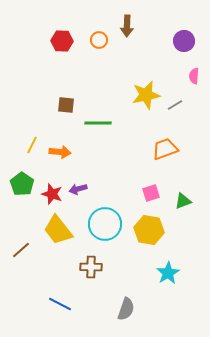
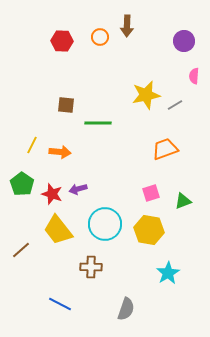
orange circle: moved 1 px right, 3 px up
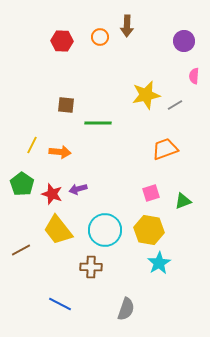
cyan circle: moved 6 px down
brown line: rotated 12 degrees clockwise
cyan star: moved 9 px left, 10 px up
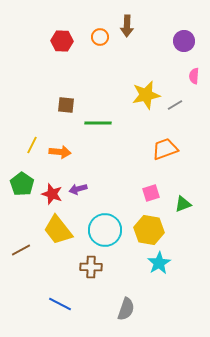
green triangle: moved 3 px down
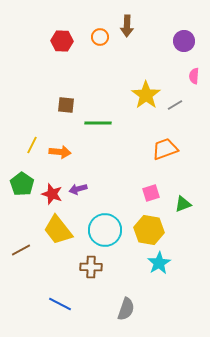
yellow star: rotated 24 degrees counterclockwise
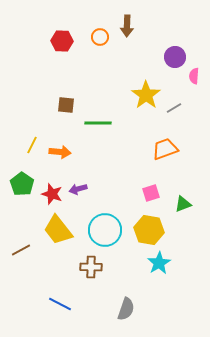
purple circle: moved 9 px left, 16 px down
gray line: moved 1 px left, 3 px down
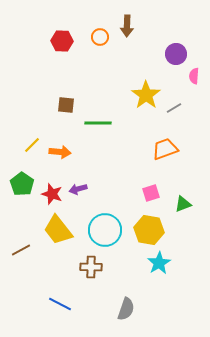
purple circle: moved 1 px right, 3 px up
yellow line: rotated 18 degrees clockwise
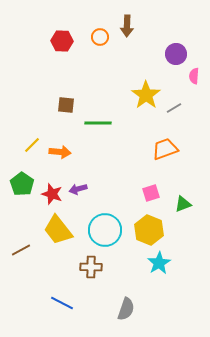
yellow hexagon: rotated 12 degrees clockwise
blue line: moved 2 px right, 1 px up
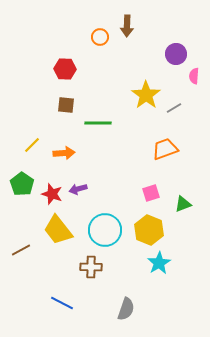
red hexagon: moved 3 px right, 28 px down
orange arrow: moved 4 px right, 1 px down; rotated 10 degrees counterclockwise
